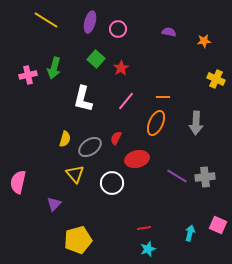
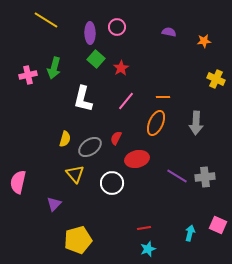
purple ellipse: moved 11 px down; rotated 15 degrees counterclockwise
pink circle: moved 1 px left, 2 px up
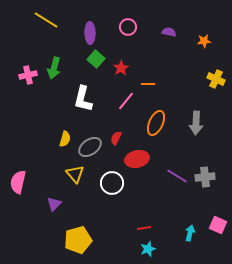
pink circle: moved 11 px right
orange line: moved 15 px left, 13 px up
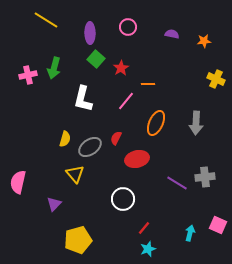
purple semicircle: moved 3 px right, 2 px down
purple line: moved 7 px down
white circle: moved 11 px right, 16 px down
red line: rotated 40 degrees counterclockwise
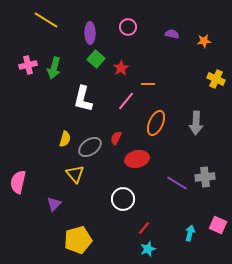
pink cross: moved 10 px up
